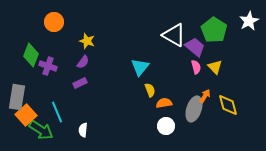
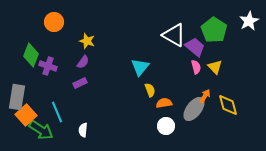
gray ellipse: rotated 20 degrees clockwise
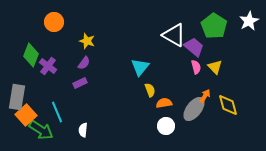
green pentagon: moved 4 px up
purple trapezoid: moved 1 px left
purple semicircle: moved 1 px right, 1 px down
purple cross: rotated 18 degrees clockwise
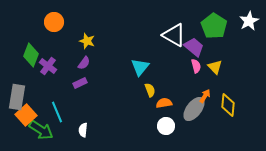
pink semicircle: moved 1 px up
yellow diamond: rotated 20 degrees clockwise
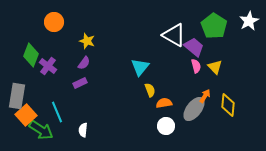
gray rectangle: moved 1 px up
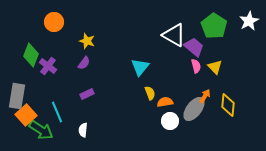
purple rectangle: moved 7 px right, 11 px down
yellow semicircle: moved 3 px down
orange semicircle: moved 1 px right, 1 px up
white circle: moved 4 px right, 5 px up
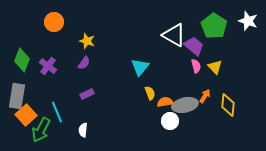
white star: moved 1 px left; rotated 24 degrees counterclockwise
purple trapezoid: moved 1 px up
green diamond: moved 9 px left, 5 px down
gray ellipse: moved 9 px left, 4 px up; rotated 40 degrees clockwise
green arrow: rotated 85 degrees clockwise
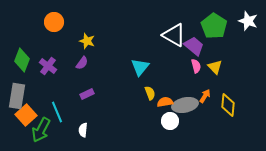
purple semicircle: moved 2 px left
